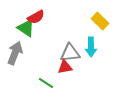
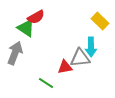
gray triangle: moved 10 px right, 5 px down
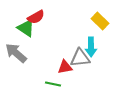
gray arrow: moved 1 px right; rotated 70 degrees counterclockwise
green line: moved 7 px right, 1 px down; rotated 21 degrees counterclockwise
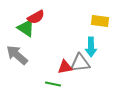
yellow rectangle: rotated 36 degrees counterclockwise
gray arrow: moved 1 px right, 2 px down
gray triangle: moved 5 px down
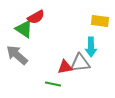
green triangle: moved 2 px left, 1 px down
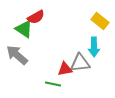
yellow rectangle: rotated 30 degrees clockwise
cyan arrow: moved 3 px right
red triangle: moved 2 px down
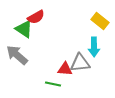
red triangle: rotated 14 degrees clockwise
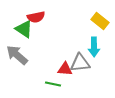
red semicircle: rotated 18 degrees clockwise
